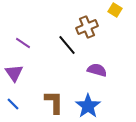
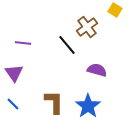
brown cross: rotated 15 degrees counterclockwise
purple line: rotated 28 degrees counterclockwise
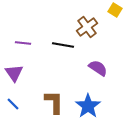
black line: moved 4 px left; rotated 40 degrees counterclockwise
purple semicircle: moved 1 px right, 2 px up; rotated 18 degrees clockwise
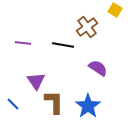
purple triangle: moved 22 px right, 8 px down
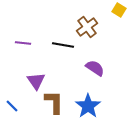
yellow square: moved 4 px right
purple semicircle: moved 3 px left
blue line: moved 1 px left, 2 px down
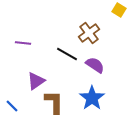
brown cross: moved 2 px right, 6 px down
black line: moved 4 px right, 9 px down; rotated 20 degrees clockwise
purple semicircle: moved 3 px up
purple triangle: rotated 30 degrees clockwise
blue star: moved 4 px right, 8 px up
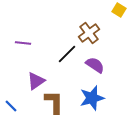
black line: rotated 75 degrees counterclockwise
blue star: rotated 20 degrees clockwise
blue line: moved 1 px left
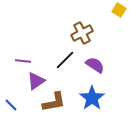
brown cross: moved 7 px left; rotated 10 degrees clockwise
purple line: moved 18 px down
black line: moved 2 px left, 6 px down
blue star: rotated 20 degrees counterclockwise
brown L-shape: rotated 80 degrees clockwise
blue line: moved 1 px up
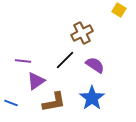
blue line: moved 2 px up; rotated 24 degrees counterclockwise
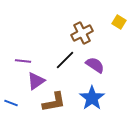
yellow square: moved 12 px down
